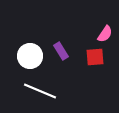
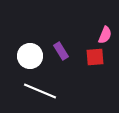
pink semicircle: moved 1 px down; rotated 12 degrees counterclockwise
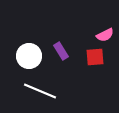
pink semicircle: rotated 42 degrees clockwise
white circle: moved 1 px left
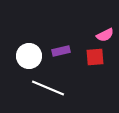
purple rectangle: rotated 72 degrees counterclockwise
white line: moved 8 px right, 3 px up
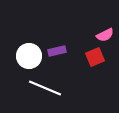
purple rectangle: moved 4 px left
red square: rotated 18 degrees counterclockwise
white line: moved 3 px left
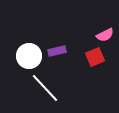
white line: rotated 24 degrees clockwise
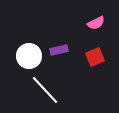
pink semicircle: moved 9 px left, 12 px up
purple rectangle: moved 2 px right, 1 px up
white line: moved 2 px down
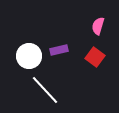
pink semicircle: moved 2 px right, 3 px down; rotated 132 degrees clockwise
red square: rotated 30 degrees counterclockwise
